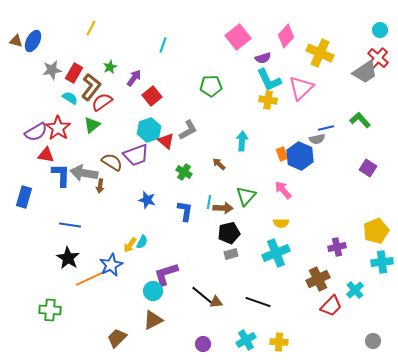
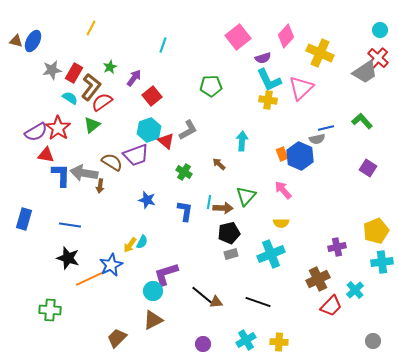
green L-shape at (360, 120): moved 2 px right, 1 px down
blue rectangle at (24, 197): moved 22 px down
cyan cross at (276, 253): moved 5 px left, 1 px down
black star at (68, 258): rotated 15 degrees counterclockwise
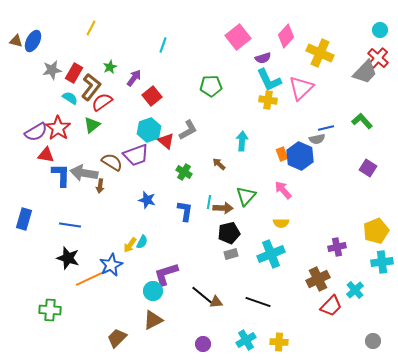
gray trapezoid at (365, 72): rotated 12 degrees counterclockwise
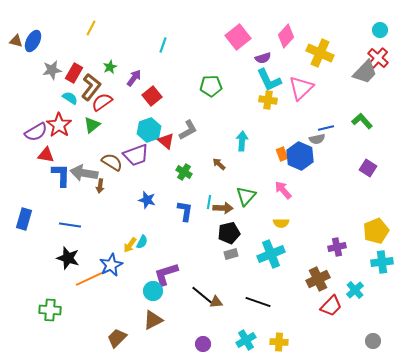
red star at (58, 128): moved 1 px right, 3 px up
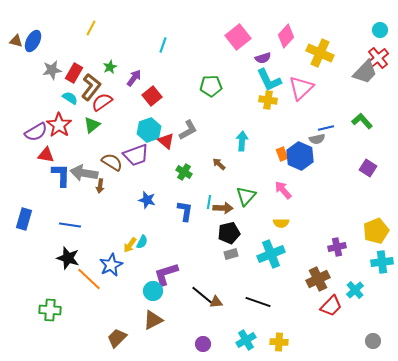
red cross at (378, 58): rotated 10 degrees clockwise
orange line at (89, 279): rotated 68 degrees clockwise
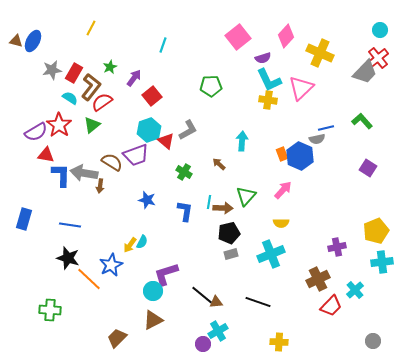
pink arrow at (283, 190): rotated 84 degrees clockwise
cyan cross at (246, 340): moved 28 px left, 9 px up
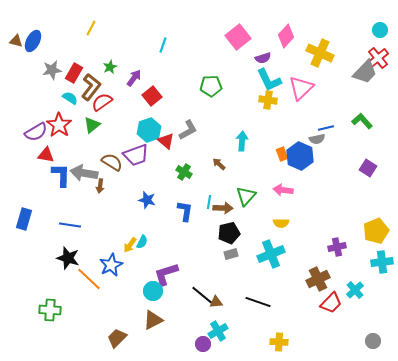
pink arrow at (283, 190): rotated 126 degrees counterclockwise
red trapezoid at (331, 306): moved 3 px up
